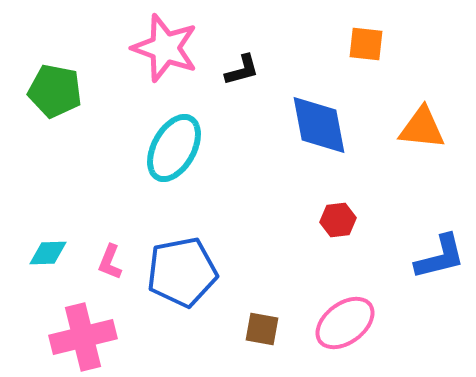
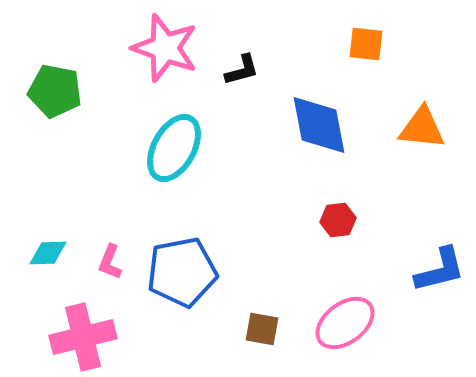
blue L-shape: moved 13 px down
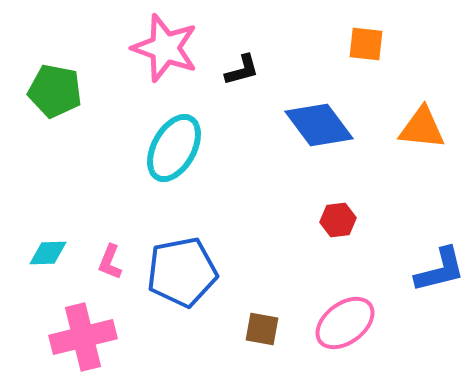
blue diamond: rotated 26 degrees counterclockwise
